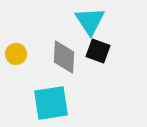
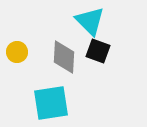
cyan triangle: rotated 12 degrees counterclockwise
yellow circle: moved 1 px right, 2 px up
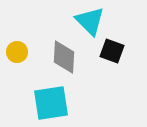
black square: moved 14 px right
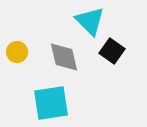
black square: rotated 15 degrees clockwise
gray diamond: rotated 16 degrees counterclockwise
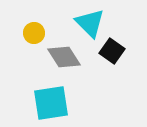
cyan triangle: moved 2 px down
yellow circle: moved 17 px right, 19 px up
gray diamond: rotated 20 degrees counterclockwise
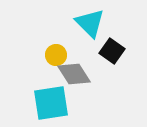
yellow circle: moved 22 px right, 22 px down
gray diamond: moved 10 px right, 17 px down
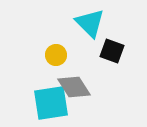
black square: rotated 15 degrees counterclockwise
gray diamond: moved 13 px down
